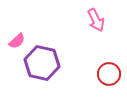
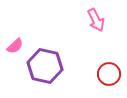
pink semicircle: moved 2 px left, 5 px down
purple hexagon: moved 3 px right, 3 px down
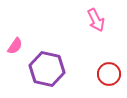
pink semicircle: rotated 12 degrees counterclockwise
purple hexagon: moved 2 px right, 3 px down
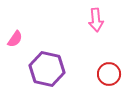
pink arrow: rotated 20 degrees clockwise
pink semicircle: moved 7 px up
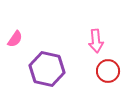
pink arrow: moved 21 px down
red circle: moved 1 px left, 3 px up
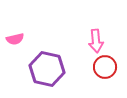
pink semicircle: rotated 42 degrees clockwise
red circle: moved 3 px left, 4 px up
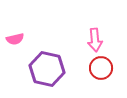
pink arrow: moved 1 px left, 1 px up
red circle: moved 4 px left, 1 px down
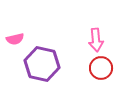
pink arrow: moved 1 px right
purple hexagon: moved 5 px left, 5 px up
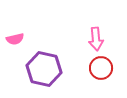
pink arrow: moved 1 px up
purple hexagon: moved 2 px right, 5 px down
